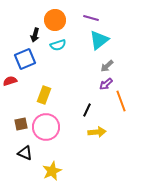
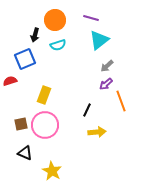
pink circle: moved 1 px left, 2 px up
yellow star: rotated 18 degrees counterclockwise
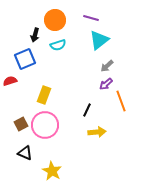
brown square: rotated 16 degrees counterclockwise
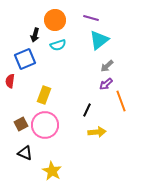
red semicircle: rotated 64 degrees counterclockwise
